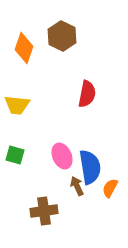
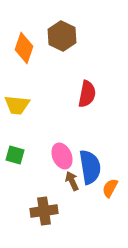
brown arrow: moved 5 px left, 5 px up
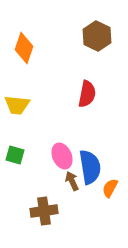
brown hexagon: moved 35 px right
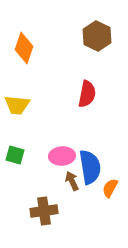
pink ellipse: rotated 70 degrees counterclockwise
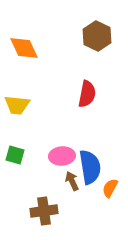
orange diamond: rotated 44 degrees counterclockwise
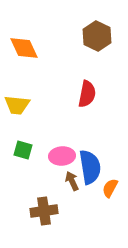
green square: moved 8 px right, 5 px up
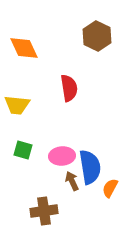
red semicircle: moved 18 px left, 6 px up; rotated 20 degrees counterclockwise
